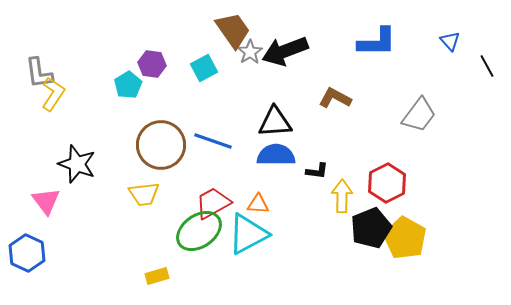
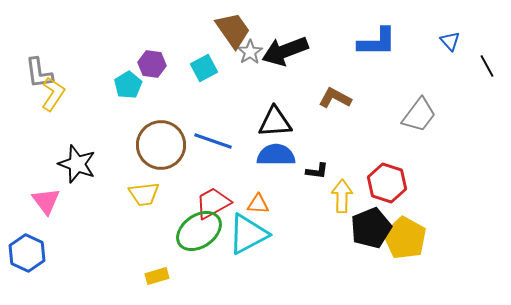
red hexagon: rotated 15 degrees counterclockwise
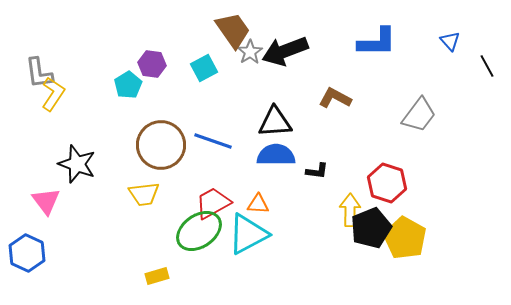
yellow arrow: moved 8 px right, 14 px down
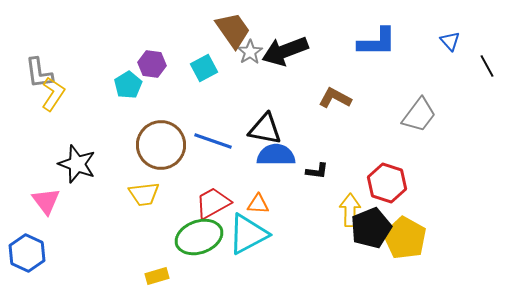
black triangle: moved 10 px left, 7 px down; rotated 15 degrees clockwise
green ellipse: moved 6 px down; rotated 15 degrees clockwise
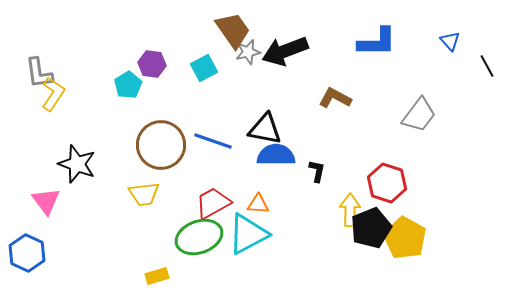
gray star: moved 2 px left; rotated 20 degrees clockwise
black L-shape: rotated 85 degrees counterclockwise
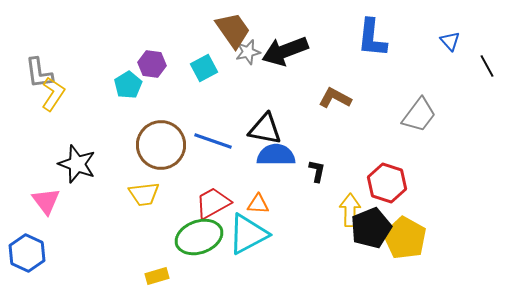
blue L-shape: moved 5 px left, 4 px up; rotated 96 degrees clockwise
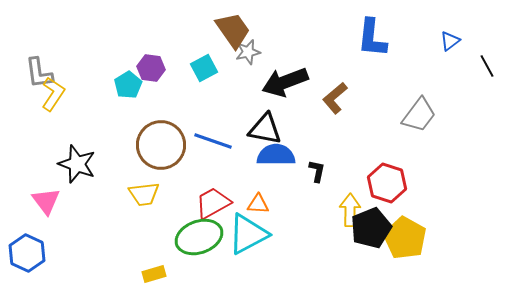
blue triangle: rotated 35 degrees clockwise
black arrow: moved 31 px down
purple hexagon: moved 1 px left, 4 px down
brown L-shape: rotated 68 degrees counterclockwise
yellow rectangle: moved 3 px left, 2 px up
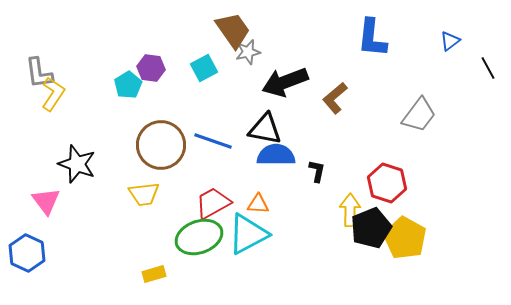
black line: moved 1 px right, 2 px down
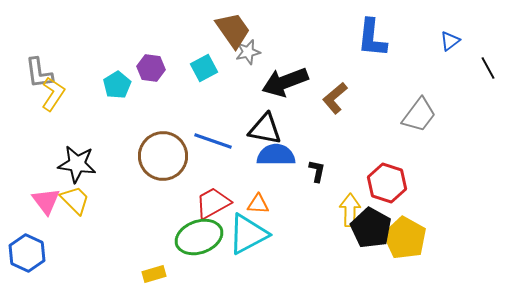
cyan pentagon: moved 11 px left
brown circle: moved 2 px right, 11 px down
black star: rotated 12 degrees counterclockwise
yellow trapezoid: moved 69 px left, 6 px down; rotated 128 degrees counterclockwise
black pentagon: rotated 21 degrees counterclockwise
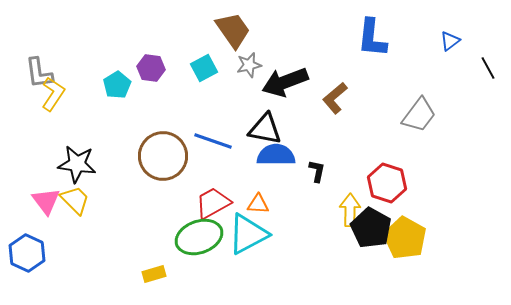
gray star: moved 1 px right, 13 px down
